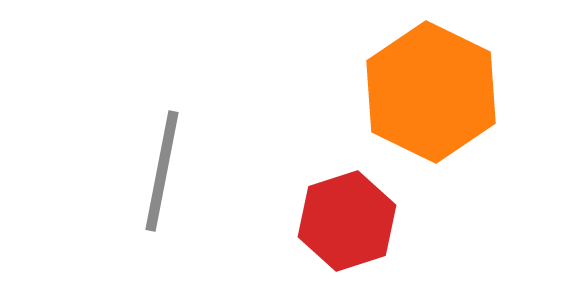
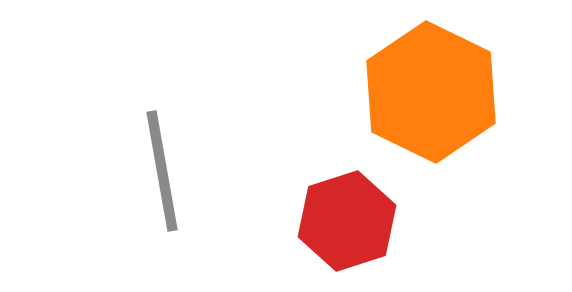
gray line: rotated 21 degrees counterclockwise
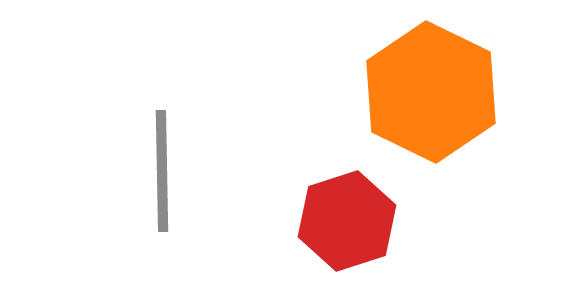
gray line: rotated 9 degrees clockwise
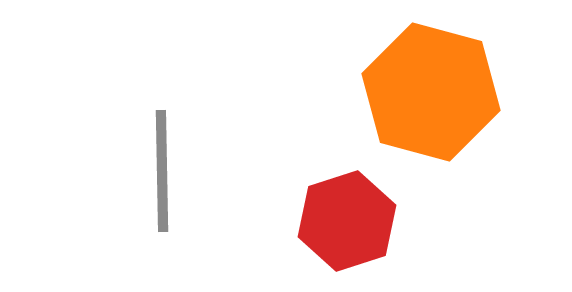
orange hexagon: rotated 11 degrees counterclockwise
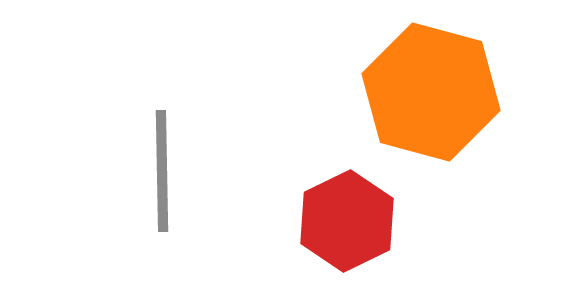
red hexagon: rotated 8 degrees counterclockwise
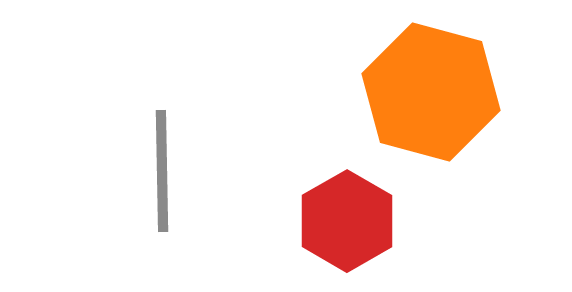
red hexagon: rotated 4 degrees counterclockwise
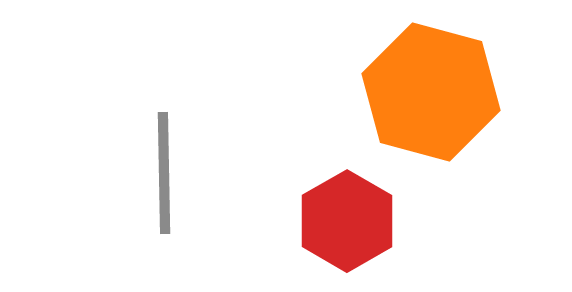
gray line: moved 2 px right, 2 px down
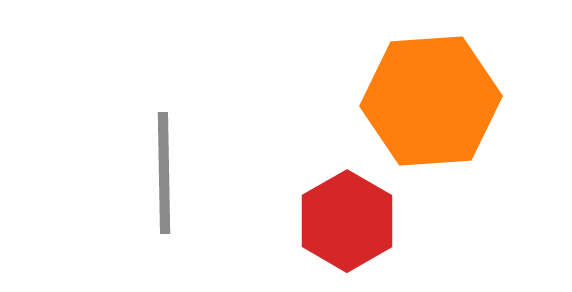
orange hexagon: moved 9 px down; rotated 19 degrees counterclockwise
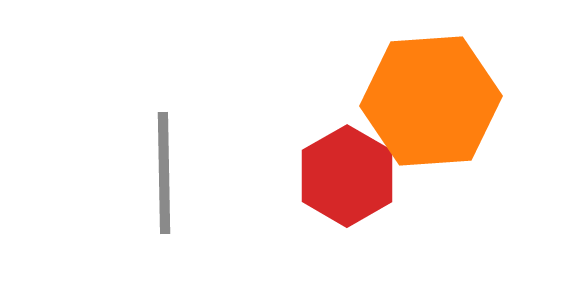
red hexagon: moved 45 px up
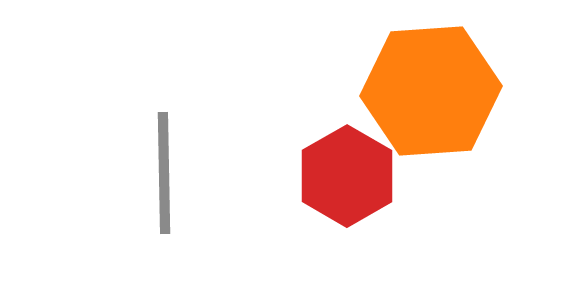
orange hexagon: moved 10 px up
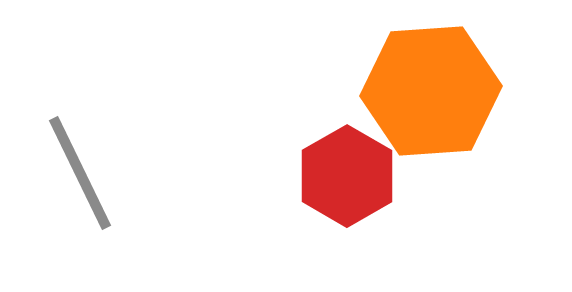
gray line: moved 84 px left; rotated 25 degrees counterclockwise
